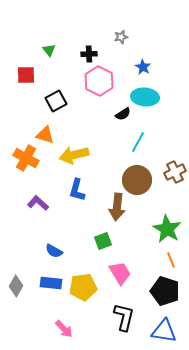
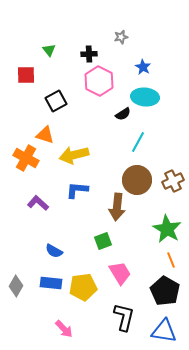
brown cross: moved 2 px left, 9 px down
blue L-shape: rotated 80 degrees clockwise
black pentagon: rotated 12 degrees clockwise
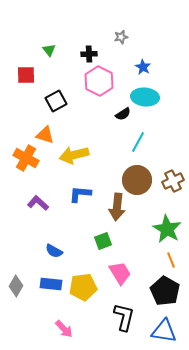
blue L-shape: moved 3 px right, 4 px down
blue rectangle: moved 1 px down
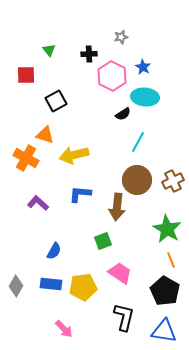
pink hexagon: moved 13 px right, 5 px up
blue semicircle: rotated 90 degrees counterclockwise
pink trapezoid: rotated 25 degrees counterclockwise
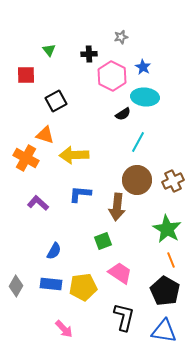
yellow arrow: rotated 12 degrees clockwise
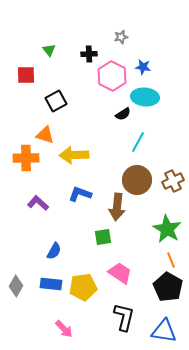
blue star: rotated 21 degrees counterclockwise
orange cross: rotated 30 degrees counterclockwise
blue L-shape: rotated 15 degrees clockwise
green square: moved 4 px up; rotated 12 degrees clockwise
black pentagon: moved 3 px right, 4 px up
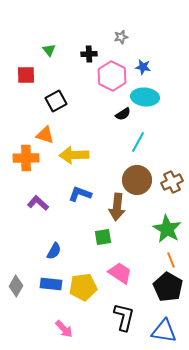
brown cross: moved 1 px left, 1 px down
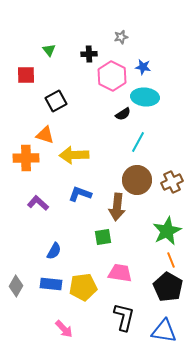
green star: moved 2 px down; rotated 16 degrees clockwise
pink trapezoid: rotated 25 degrees counterclockwise
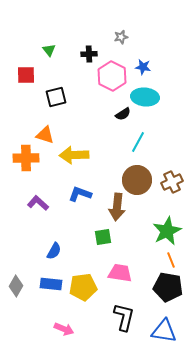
black square: moved 4 px up; rotated 15 degrees clockwise
black pentagon: rotated 20 degrees counterclockwise
pink arrow: rotated 24 degrees counterclockwise
